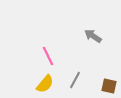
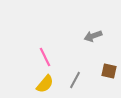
gray arrow: rotated 54 degrees counterclockwise
pink line: moved 3 px left, 1 px down
brown square: moved 15 px up
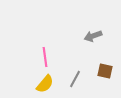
pink line: rotated 18 degrees clockwise
brown square: moved 4 px left
gray line: moved 1 px up
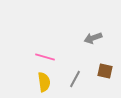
gray arrow: moved 2 px down
pink line: rotated 66 degrees counterclockwise
yellow semicircle: moved 1 px left, 2 px up; rotated 48 degrees counterclockwise
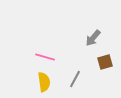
gray arrow: rotated 30 degrees counterclockwise
brown square: moved 9 px up; rotated 28 degrees counterclockwise
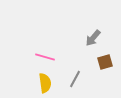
yellow semicircle: moved 1 px right, 1 px down
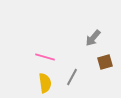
gray line: moved 3 px left, 2 px up
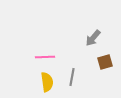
pink line: rotated 18 degrees counterclockwise
gray line: rotated 18 degrees counterclockwise
yellow semicircle: moved 2 px right, 1 px up
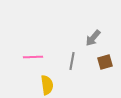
pink line: moved 12 px left
gray line: moved 16 px up
yellow semicircle: moved 3 px down
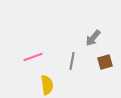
pink line: rotated 18 degrees counterclockwise
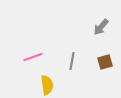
gray arrow: moved 8 px right, 11 px up
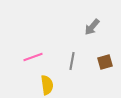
gray arrow: moved 9 px left
